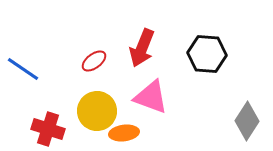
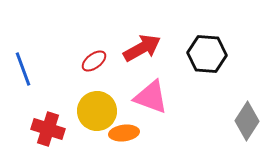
red arrow: rotated 141 degrees counterclockwise
blue line: rotated 36 degrees clockwise
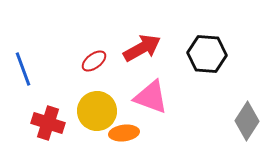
red cross: moved 6 px up
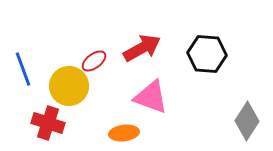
yellow circle: moved 28 px left, 25 px up
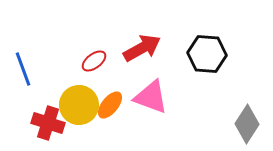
yellow circle: moved 10 px right, 19 px down
gray diamond: moved 3 px down
orange ellipse: moved 14 px left, 28 px up; rotated 44 degrees counterclockwise
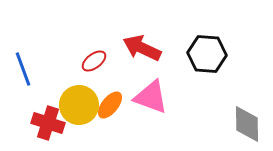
red arrow: rotated 126 degrees counterclockwise
gray diamond: rotated 33 degrees counterclockwise
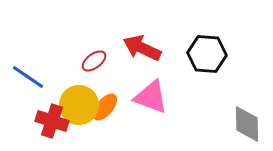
blue line: moved 5 px right, 8 px down; rotated 36 degrees counterclockwise
orange ellipse: moved 5 px left, 2 px down
red cross: moved 4 px right, 2 px up
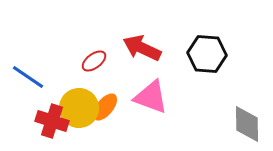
yellow circle: moved 3 px down
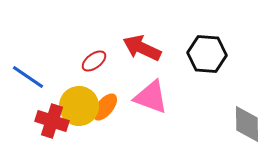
yellow circle: moved 2 px up
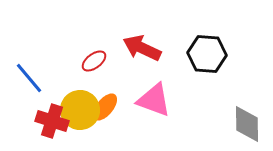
blue line: moved 1 px right, 1 px down; rotated 16 degrees clockwise
pink triangle: moved 3 px right, 3 px down
yellow circle: moved 1 px right, 4 px down
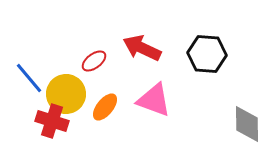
yellow circle: moved 14 px left, 16 px up
